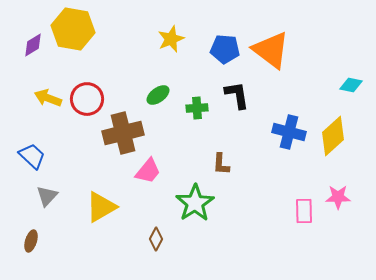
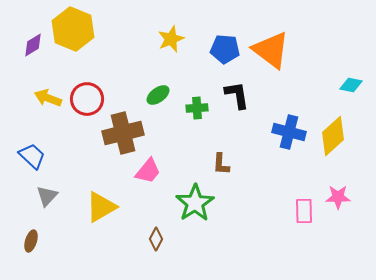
yellow hexagon: rotated 12 degrees clockwise
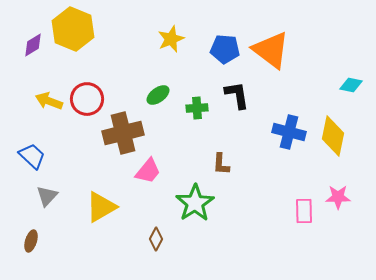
yellow arrow: moved 1 px right, 3 px down
yellow diamond: rotated 36 degrees counterclockwise
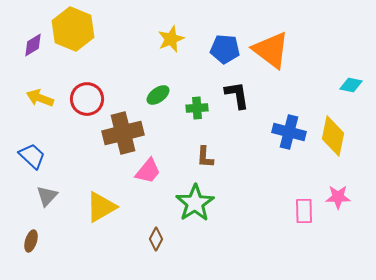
yellow arrow: moved 9 px left, 3 px up
brown L-shape: moved 16 px left, 7 px up
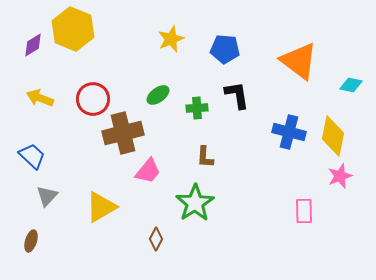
orange triangle: moved 28 px right, 11 px down
red circle: moved 6 px right
pink star: moved 2 px right, 21 px up; rotated 20 degrees counterclockwise
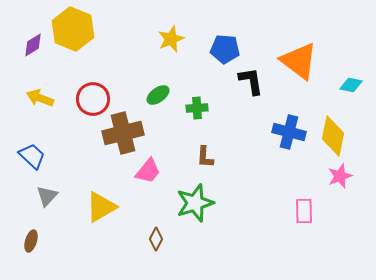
black L-shape: moved 14 px right, 14 px up
green star: rotated 15 degrees clockwise
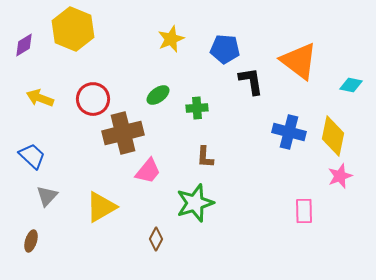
purple diamond: moved 9 px left
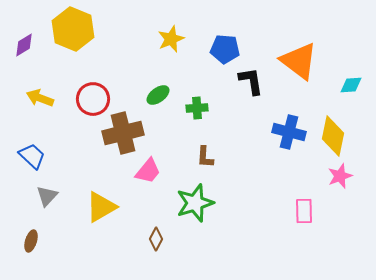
cyan diamond: rotated 15 degrees counterclockwise
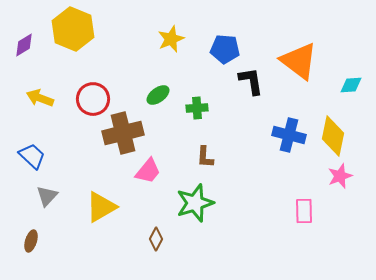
blue cross: moved 3 px down
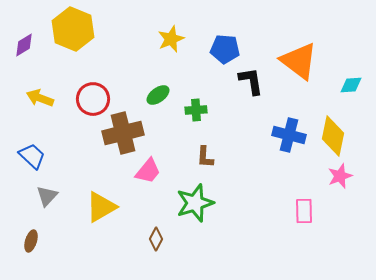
green cross: moved 1 px left, 2 px down
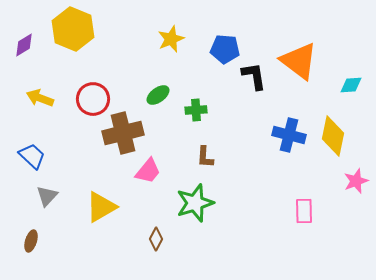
black L-shape: moved 3 px right, 5 px up
pink star: moved 16 px right, 5 px down
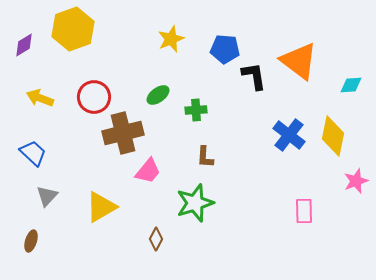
yellow hexagon: rotated 18 degrees clockwise
red circle: moved 1 px right, 2 px up
blue cross: rotated 24 degrees clockwise
blue trapezoid: moved 1 px right, 3 px up
